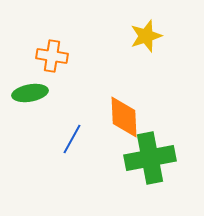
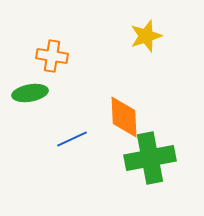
blue line: rotated 36 degrees clockwise
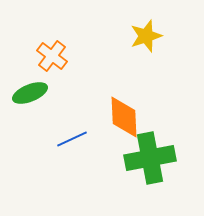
orange cross: rotated 28 degrees clockwise
green ellipse: rotated 12 degrees counterclockwise
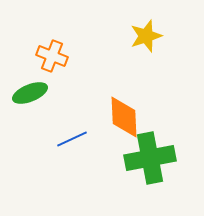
orange cross: rotated 16 degrees counterclockwise
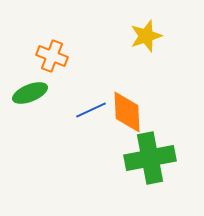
orange diamond: moved 3 px right, 5 px up
blue line: moved 19 px right, 29 px up
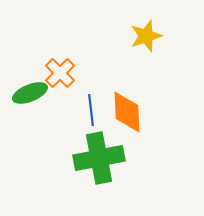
orange cross: moved 8 px right, 17 px down; rotated 24 degrees clockwise
blue line: rotated 72 degrees counterclockwise
green cross: moved 51 px left
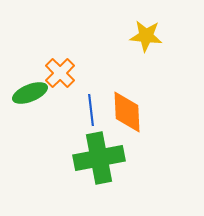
yellow star: rotated 24 degrees clockwise
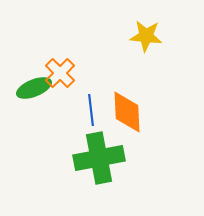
green ellipse: moved 4 px right, 5 px up
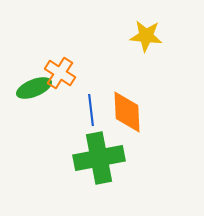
orange cross: rotated 12 degrees counterclockwise
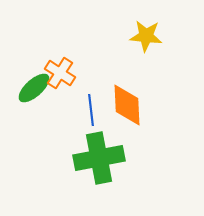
green ellipse: rotated 20 degrees counterclockwise
orange diamond: moved 7 px up
